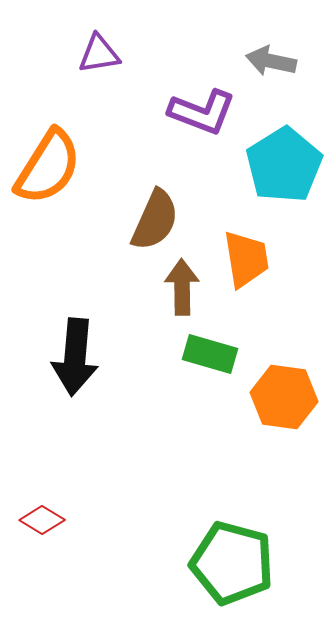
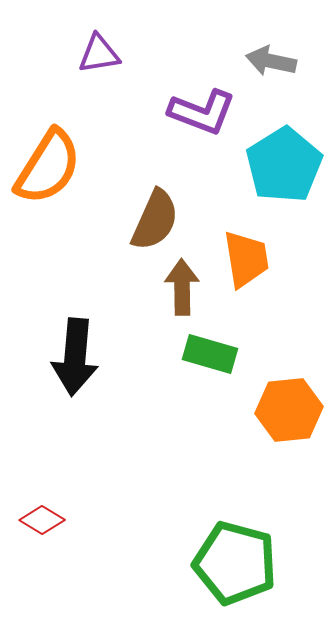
orange hexagon: moved 5 px right, 13 px down; rotated 14 degrees counterclockwise
green pentagon: moved 3 px right
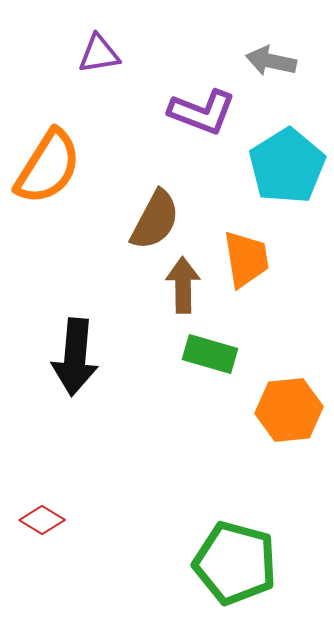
cyan pentagon: moved 3 px right, 1 px down
brown semicircle: rotated 4 degrees clockwise
brown arrow: moved 1 px right, 2 px up
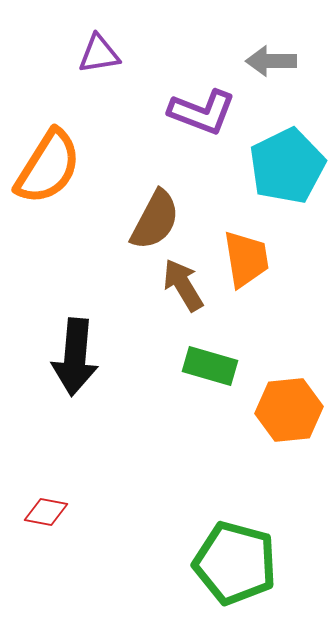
gray arrow: rotated 12 degrees counterclockwise
cyan pentagon: rotated 6 degrees clockwise
brown arrow: rotated 30 degrees counterclockwise
green rectangle: moved 12 px down
red diamond: moved 4 px right, 8 px up; rotated 21 degrees counterclockwise
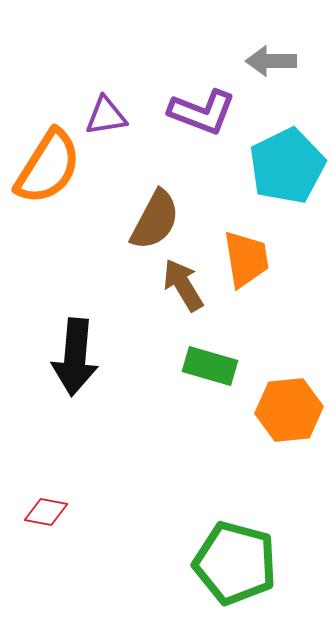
purple triangle: moved 7 px right, 62 px down
